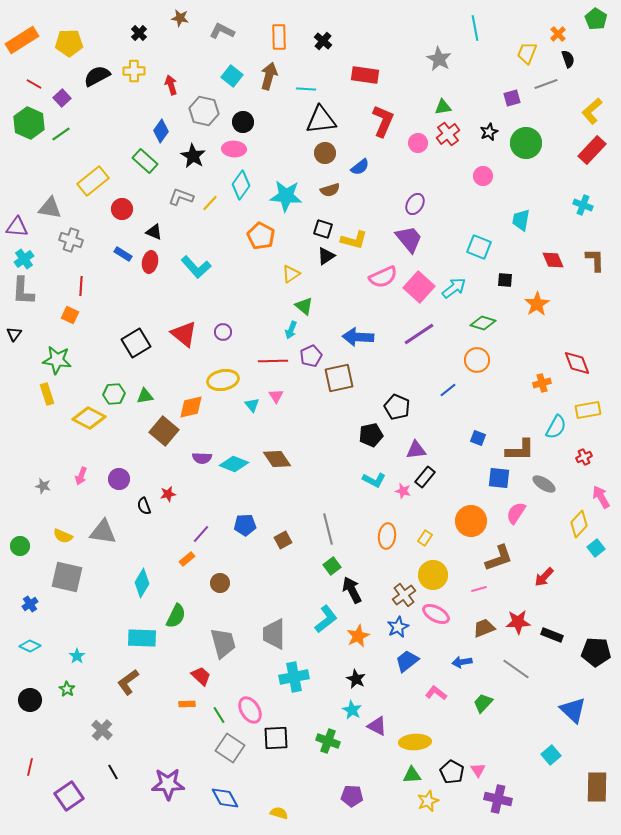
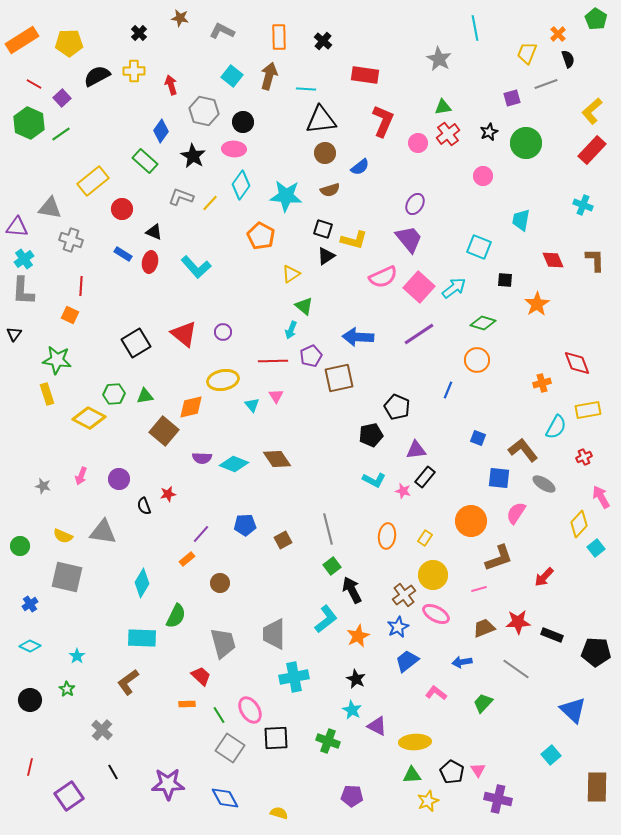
blue line at (448, 390): rotated 30 degrees counterclockwise
brown L-shape at (520, 450): moved 3 px right; rotated 128 degrees counterclockwise
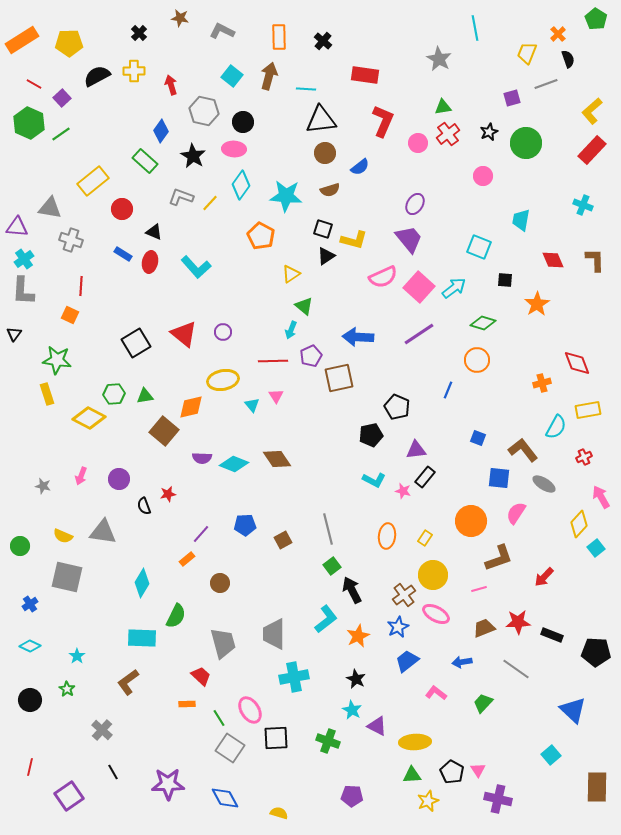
green line at (219, 715): moved 3 px down
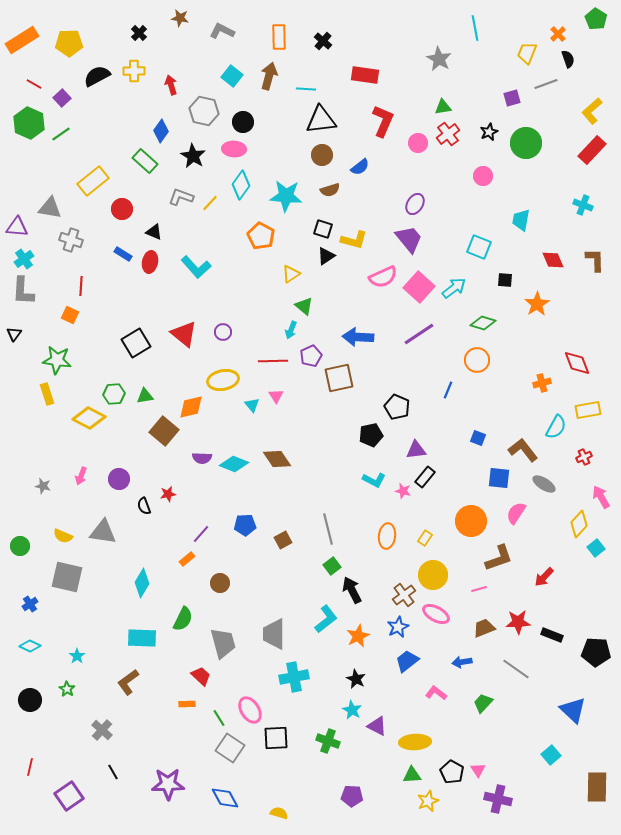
brown circle at (325, 153): moved 3 px left, 2 px down
green semicircle at (176, 616): moved 7 px right, 3 px down
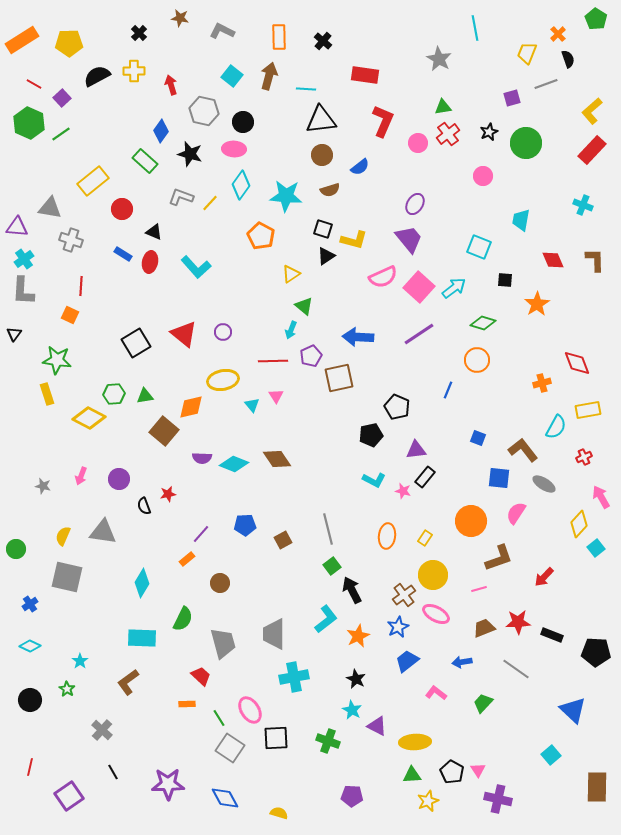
black star at (193, 156): moved 3 px left, 2 px up; rotated 15 degrees counterclockwise
yellow semicircle at (63, 536): rotated 90 degrees clockwise
green circle at (20, 546): moved 4 px left, 3 px down
cyan star at (77, 656): moved 3 px right, 5 px down
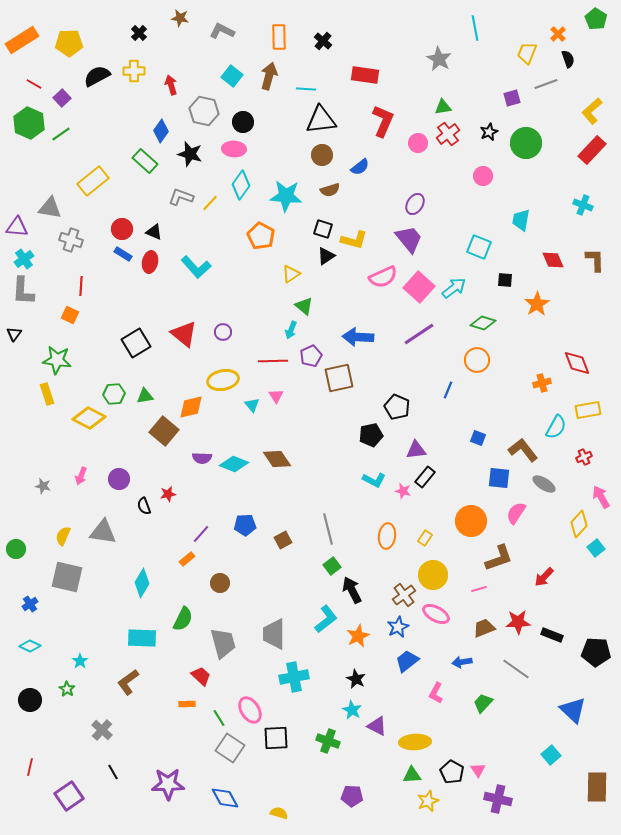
red circle at (122, 209): moved 20 px down
pink L-shape at (436, 693): rotated 100 degrees counterclockwise
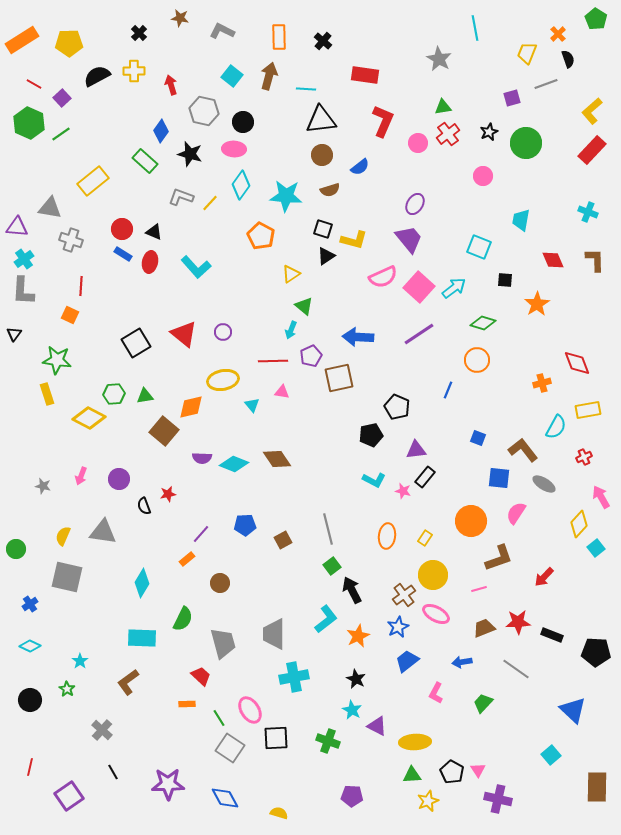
cyan cross at (583, 205): moved 5 px right, 7 px down
pink triangle at (276, 396): moved 6 px right, 4 px up; rotated 49 degrees counterclockwise
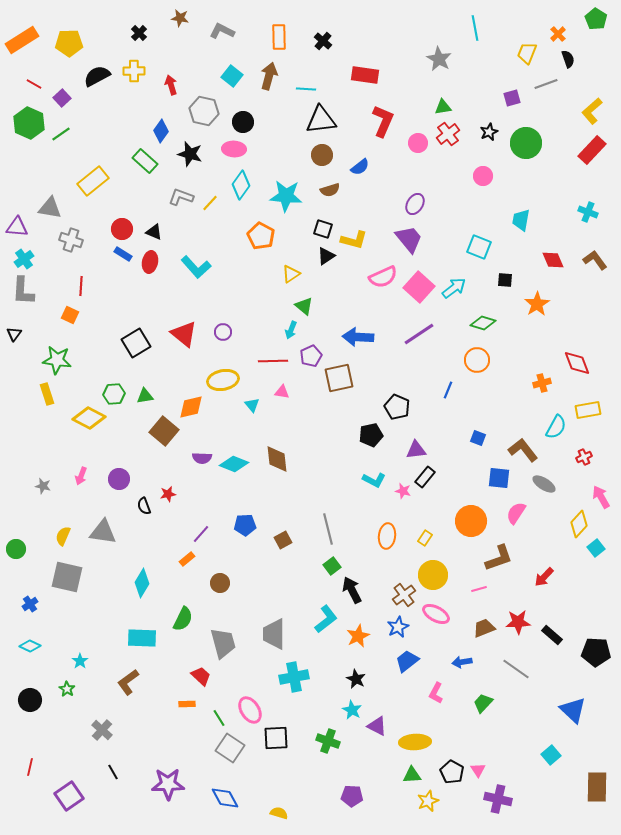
brown L-shape at (595, 260): rotated 35 degrees counterclockwise
brown diamond at (277, 459): rotated 28 degrees clockwise
black rectangle at (552, 635): rotated 20 degrees clockwise
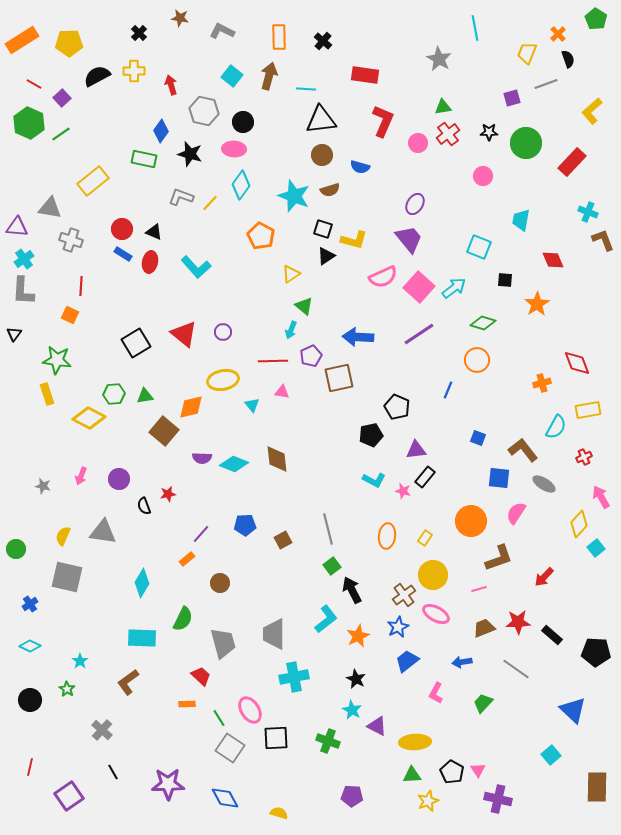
black star at (489, 132): rotated 24 degrees clockwise
red rectangle at (592, 150): moved 20 px left, 12 px down
green rectangle at (145, 161): moved 1 px left, 2 px up; rotated 30 degrees counterclockwise
blue semicircle at (360, 167): rotated 54 degrees clockwise
cyan star at (286, 196): moved 8 px right; rotated 16 degrees clockwise
brown L-shape at (595, 260): moved 8 px right, 20 px up; rotated 15 degrees clockwise
